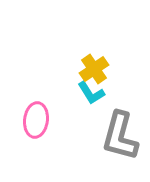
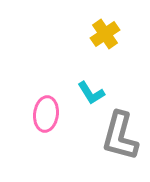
yellow cross: moved 11 px right, 35 px up
pink ellipse: moved 10 px right, 6 px up
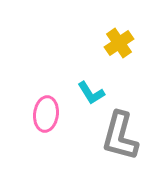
yellow cross: moved 14 px right, 9 px down
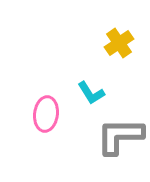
gray L-shape: rotated 75 degrees clockwise
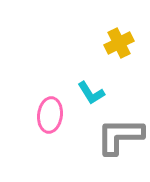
yellow cross: rotated 8 degrees clockwise
pink ellipse: moved 4 px right, 1 px down
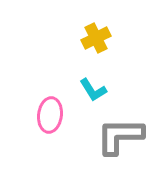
yellow cross: moved 23 px left, 5 px up
cyan L-shape: moved 2 px right, 3 px up
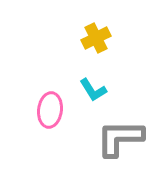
pink ellipse: moved 5 px up
gray L-shape: moved 2 px down
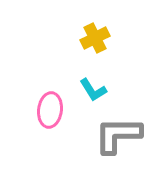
yellow cross: moved 1 px left
gray L-shape: moved 2 px left, 3 px up
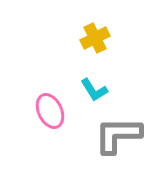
cyan L-shape: moved 1 px right
pink ellipse: moved 1 px down; rotated 32 degrees counterclockwise
